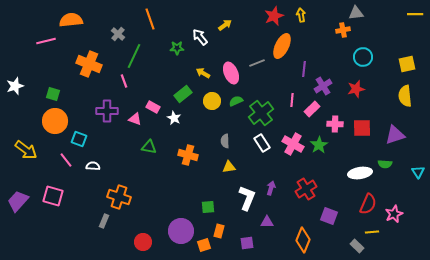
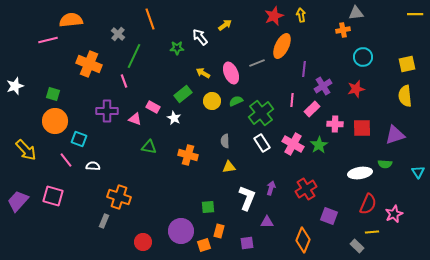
pink line at (46, 41): moved 2 px right, 1 px up
yellow arrow at (26, 150): rotated 10 degrees clockwise
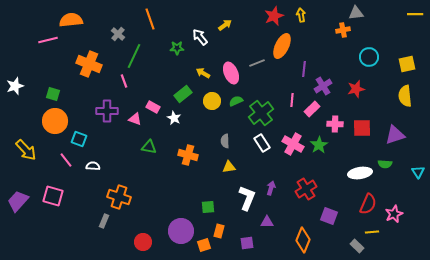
cyan circle at (363, 57): moved 6 px right
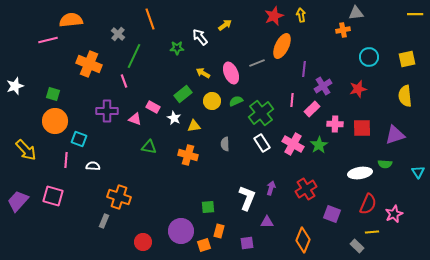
yellow square at (407, 64): moved 5 px up
red star at (356, 89): moved 2 px right
gray semicircle at (225, 141): moved 3 px down
pink line at (66, 160): rotated 42 degrees clockwise
yellow triangle at (229, 167): moved 35 px left, 41 px up
purple square at (329, 216): moved 3 px right, 2 px up
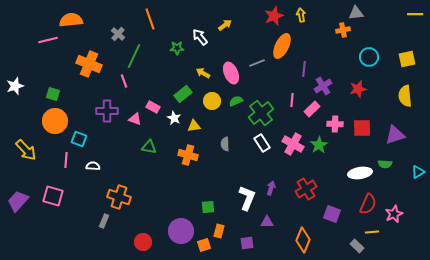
cyan triangle at (418, 172): rotated 32 degrees clockwise
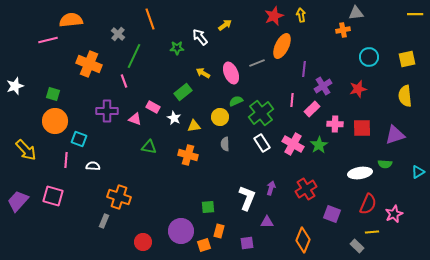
green rectangle at (183, 94): moved 2 px up
yellow circle at (212, 101): moved 8 px right, 16 px down
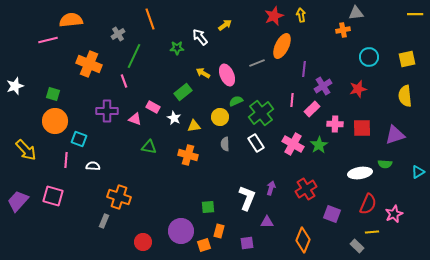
gray cross at (118, 34): rotated 16 degrees clockwise
pink ellipse at (231, 73): moved 4 px left, 2 px down
white rectangle at (262, 143): moved 6 px left
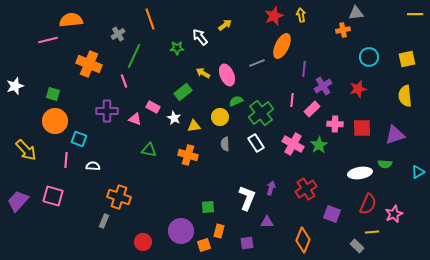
green triangle at (149, 147): moved 3 px down
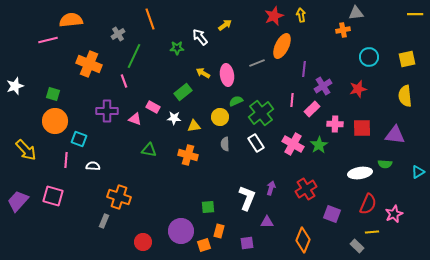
pink ellipse at (227, 75): rotated 15 degrees clockwise
white star at (174, 118): rotated 24 degrees counterclockwise
purple triangle at (395, 135): rotated 25 degrees clockwise
